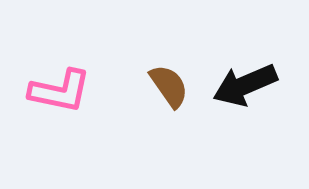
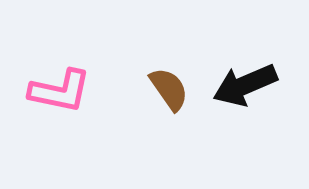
brown semicircle: moved 3 px down
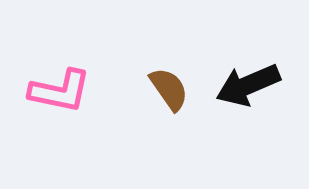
black arrow: moved 3 px right
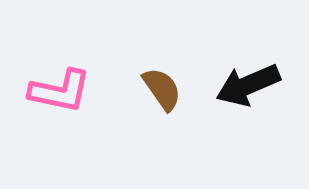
brown semicircle: moved 7 px left
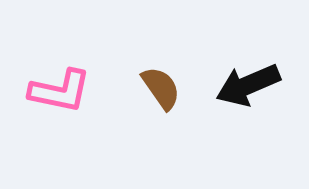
brown semicircle: moved 1 px left, 1 px up
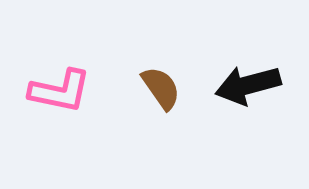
black arrow: rotated 8 degrees clockwise
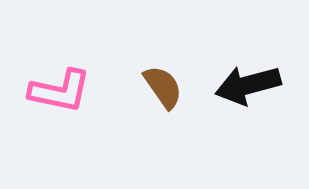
brown semicircle: moved 2 px right, 1 px up
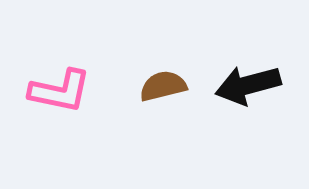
brown semicircle: moved 1 px up; rotated 69 degrees counterclockwise
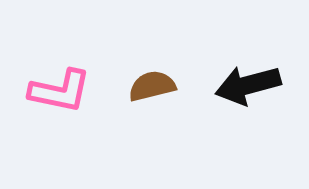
brown semicircle: moved 11 px left
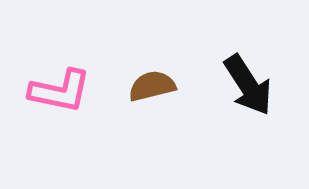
black arrow: rotated 108 degrees counterclockwise
